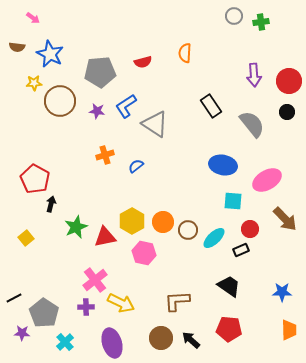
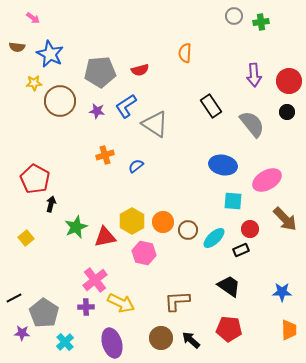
red semicircle at (143, 62): moved 3 px left, 8 px down
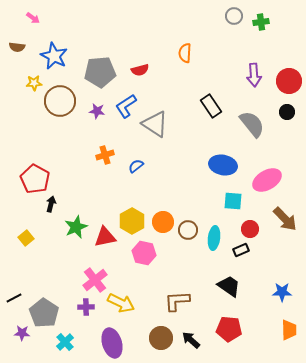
blue star at (50, 54): moved 4 px right, 2 px down
cyan ellipse at (214, 238): rotated 40 degrees counterclockwise
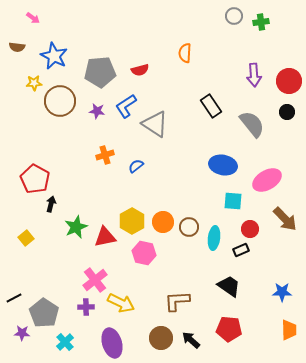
brown circle at (188, 230): moved 1 px right, 3 px up
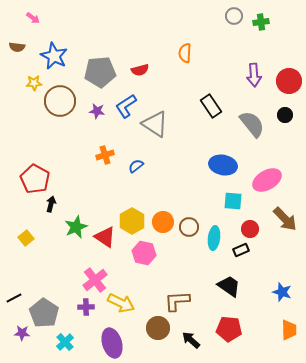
black circle at (287, 112): moved 2 px left, 3 px down
red triangle at (105, 237): rotated 45 degrees clockwise
blue star at (282, 292): rotated 18 degrees clockwise
brown circle at (161, 338): moved 3 px left, 10 px up
